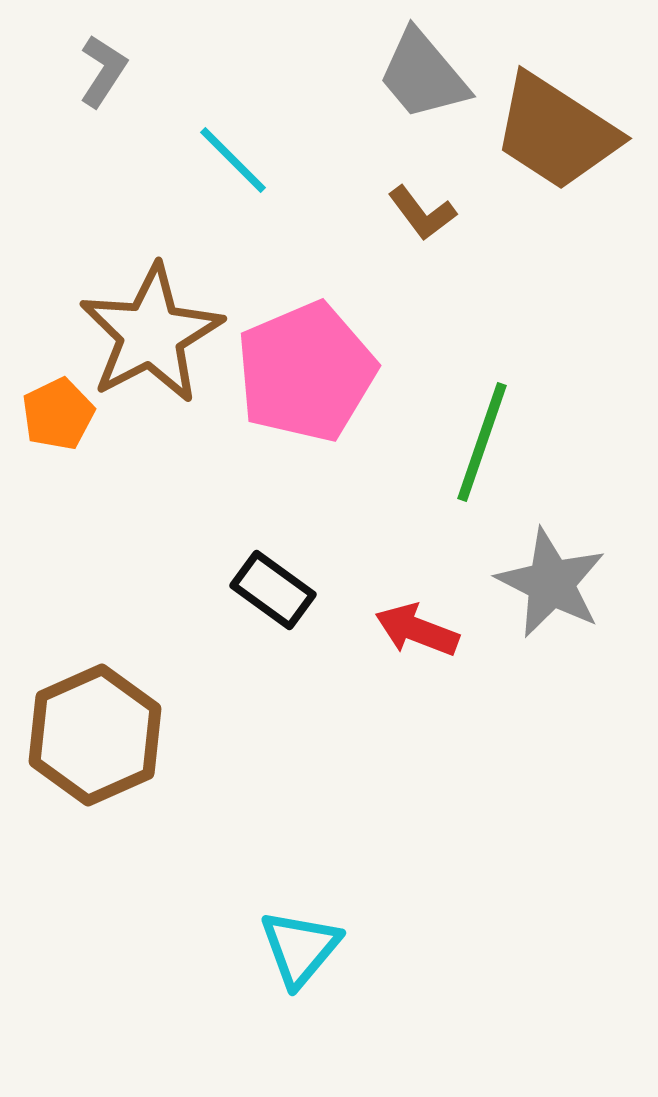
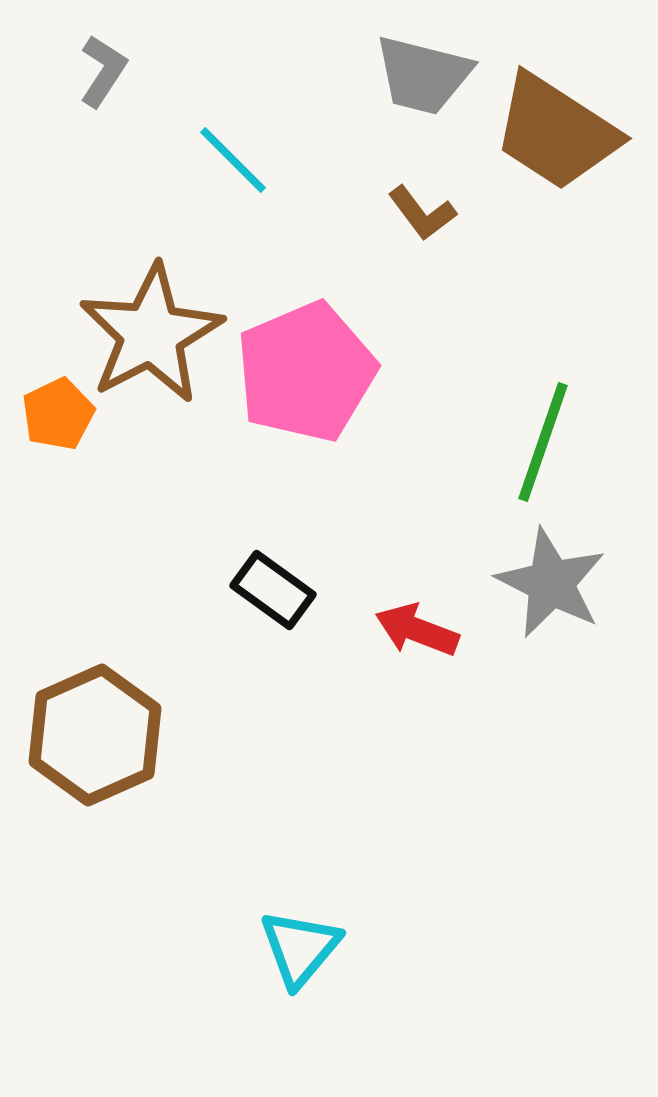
gray trapezoid: rotated 36 degrees counterclockwise
green line: moved 61 px right
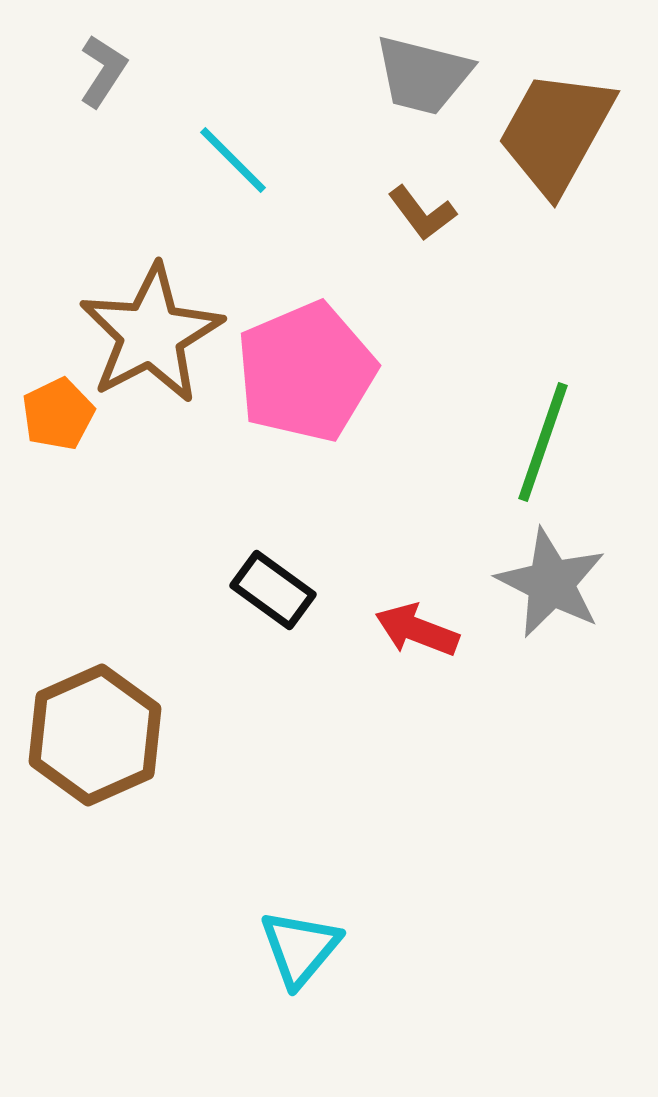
brown trapezoid: rotated 86 degrees clockwise
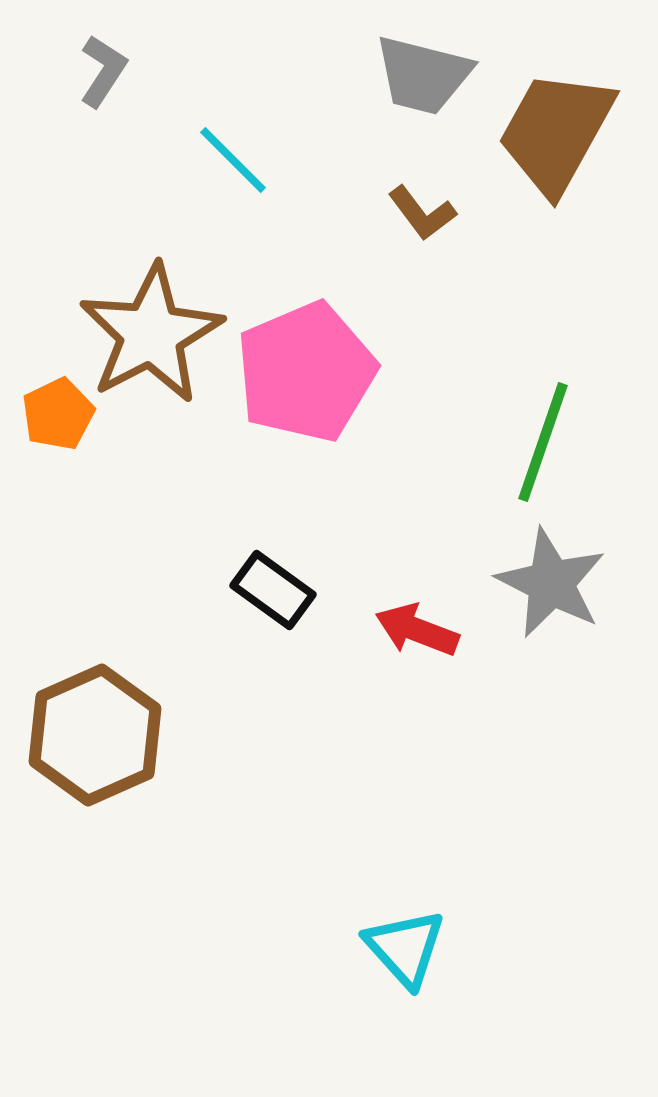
cyan triangle: moved 105 px right; rotated 22 degrees counterclockwise
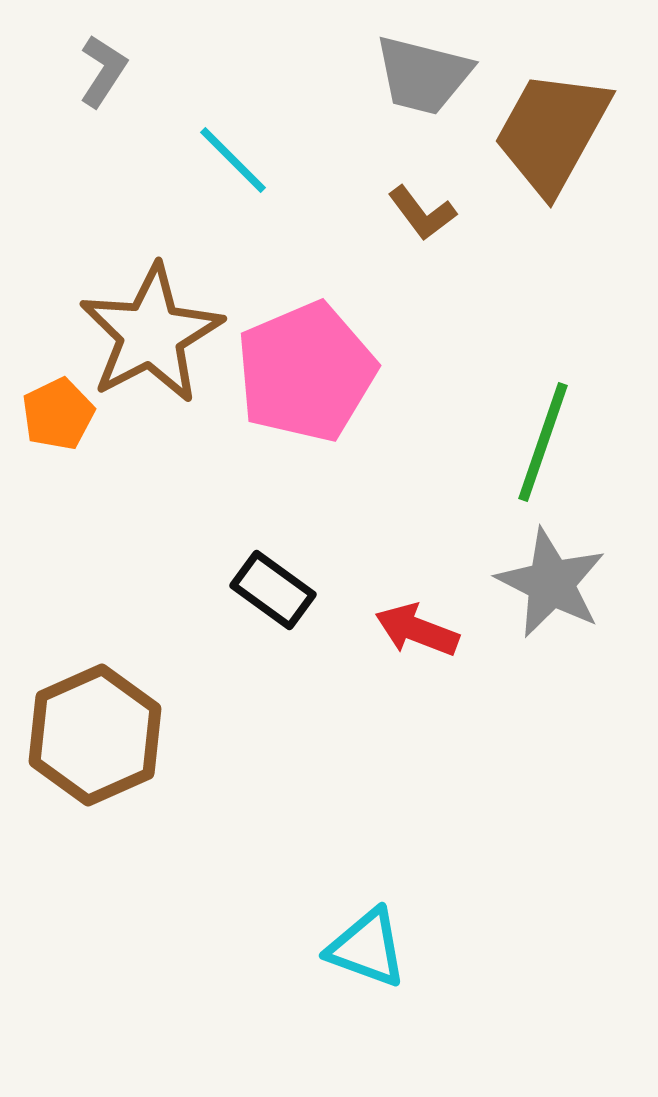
brown trapezoid: moved 4 px left
cyan triangle: moved 38 px left; rotated 28 degrees counterclockwise
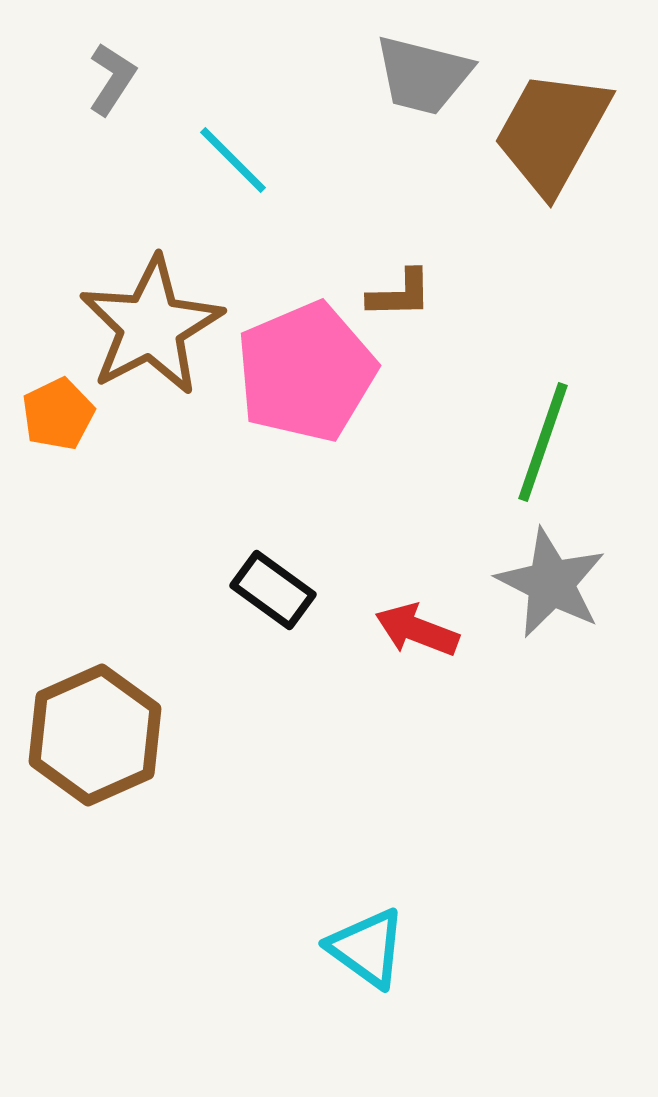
gray L-shape: moved 9 px right, 8 px down
brown L-shape: moved 22 px left, 81 px down; rotated 54 degrees counterclockwise
brown star: moved 8 px up
cyan triangle: rotated 16 degrees clockwise
